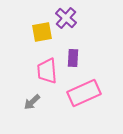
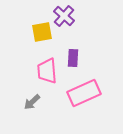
purple cross: moved 2 px left, 2 px up
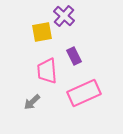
purple rectangle: moved 1 px right, 2 px up; rotated 30 degrees counterclockwise
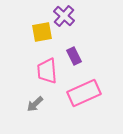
gray arrow: moved 3 px right, 2 px down
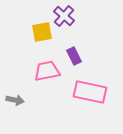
pink trapezoid: rotated 84 degrees clockwise
pink rectangle: moved 6 px right, 1 px up; rotated 36 degrees clockwise
gray arrow: moved 20 px left, 4 px up; rotated 126 degrees counterclockwise
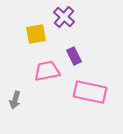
purple cross: moved 1 px down
yellow square: moved 6 px left, 2 px down
gray arrow: rotated 96 degrees clockwise
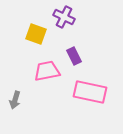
purple cross: rotated 15 degrees counterclockwise
yellow square: rotated 30 degrees clockwise
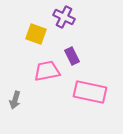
purple rectangle: moved 2 px left
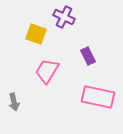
purple rectangle: moved 16 px right
pink trapezoid: rotated 48 degrees counterclockwise
pink rectangle: moved 8 px right, 5 px down
gray arrow: moved 1 px left, 2 px down; rotated 30 degrees counterclockwise
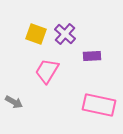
purple cross: moved 1 px right, 17 px down; rotated 15 degrees clockwise
purple rectangle: moved 4 px right; rotated 66 degrees counterclockwise
pink rectangle: moved 1 px right, 8 px down
gray arrow: rotated 48 degrees counterclockwise
